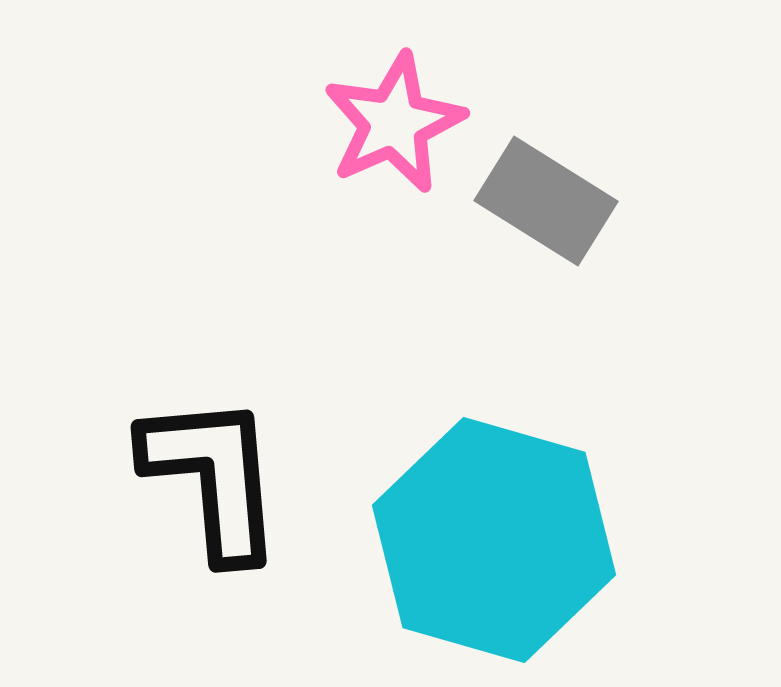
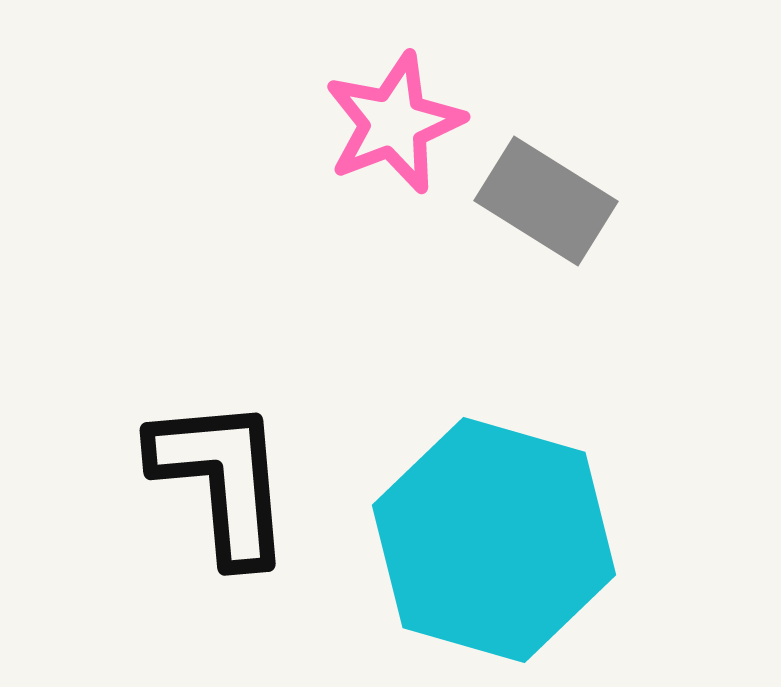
pink star: rotated 3 degrees clockwise
black L-shape: moved 9 px right, 3 px down
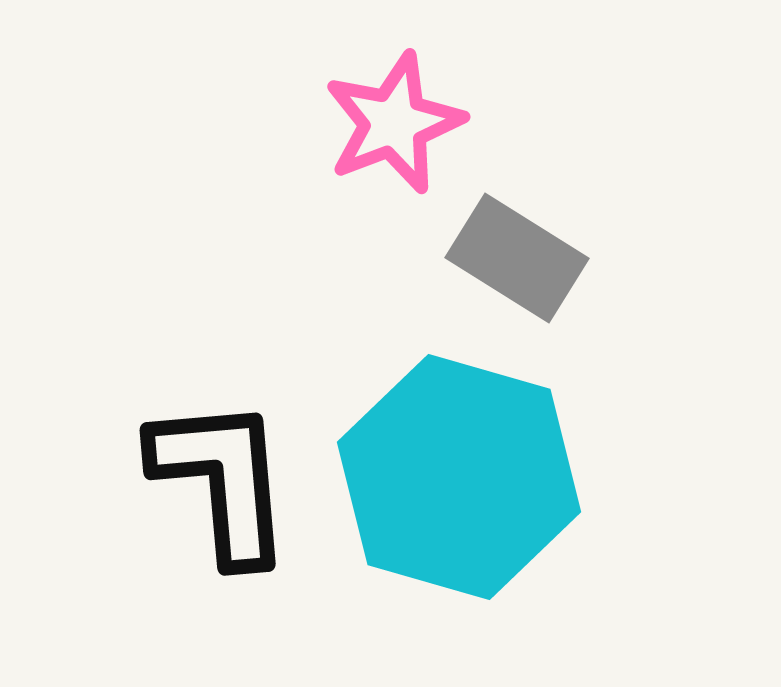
gray rectangle: moved 29 px left, 57 px down
cyan hexagon: moved 35 px left, 63 px up
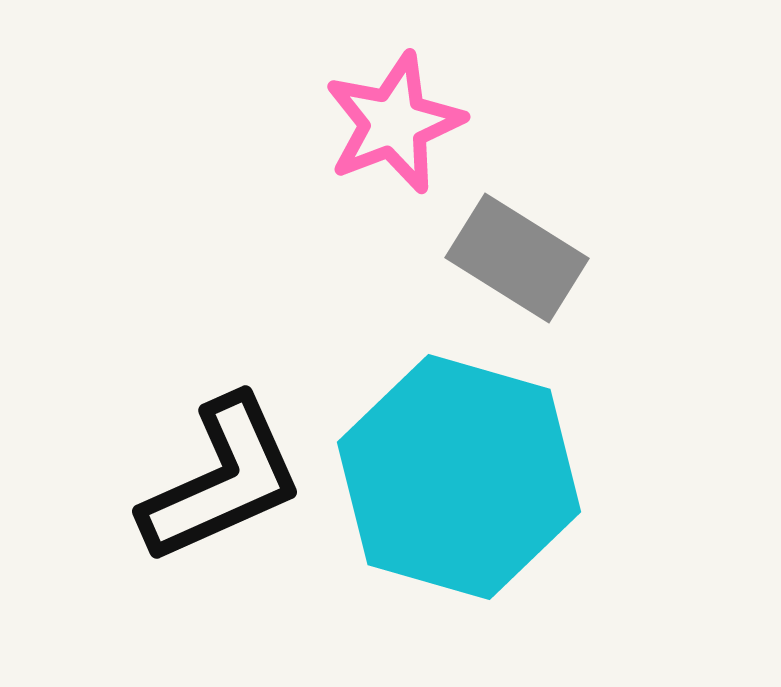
black L-shape: rotated 71 degrees clockwise
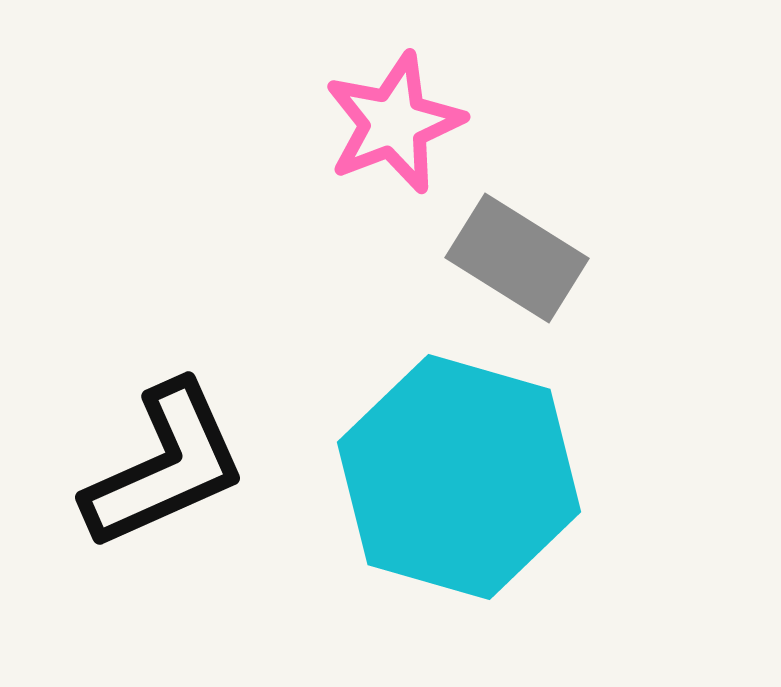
black L-shape: moved 57 px left, 14 px up
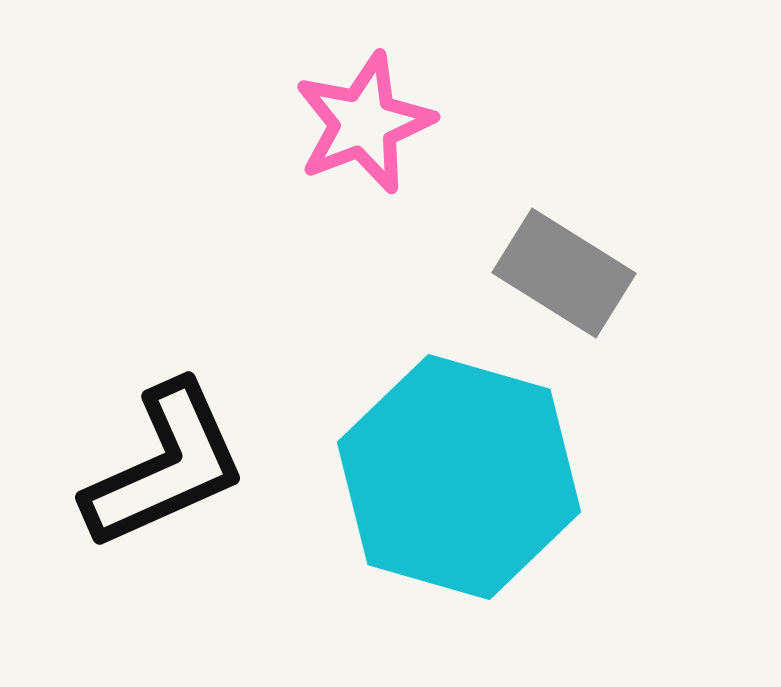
pink star: moved 30 px left
gray rectangle: moved 47 px right, 15 px down
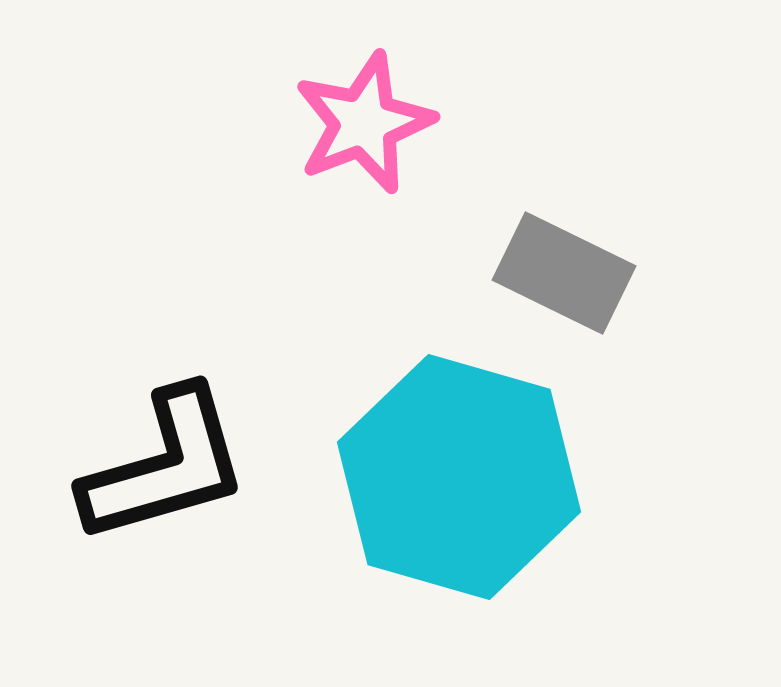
gray rectangle: rotated 6 degrees counterclockwise
black L-shape: rotated 8 degrees clockwise
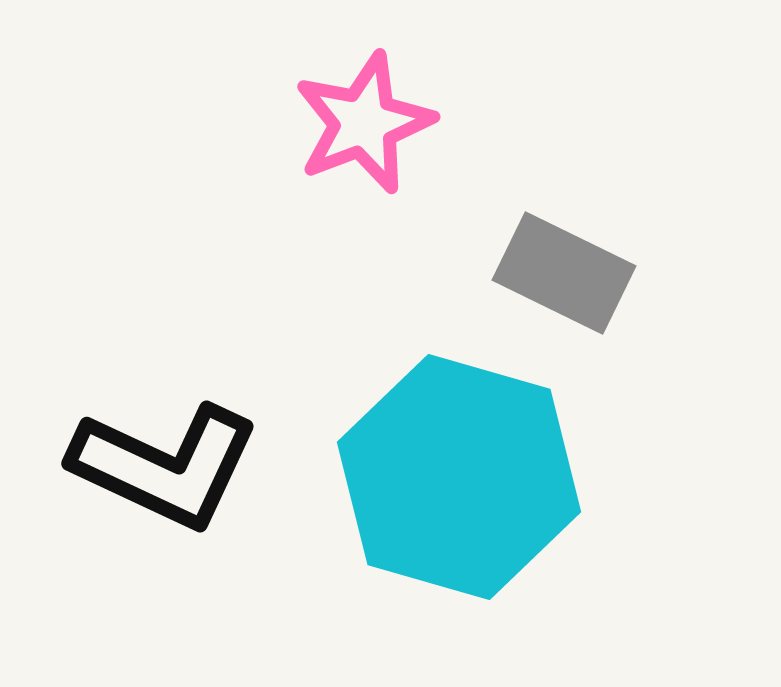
black L-shape: rotated 41 degrees clockwise
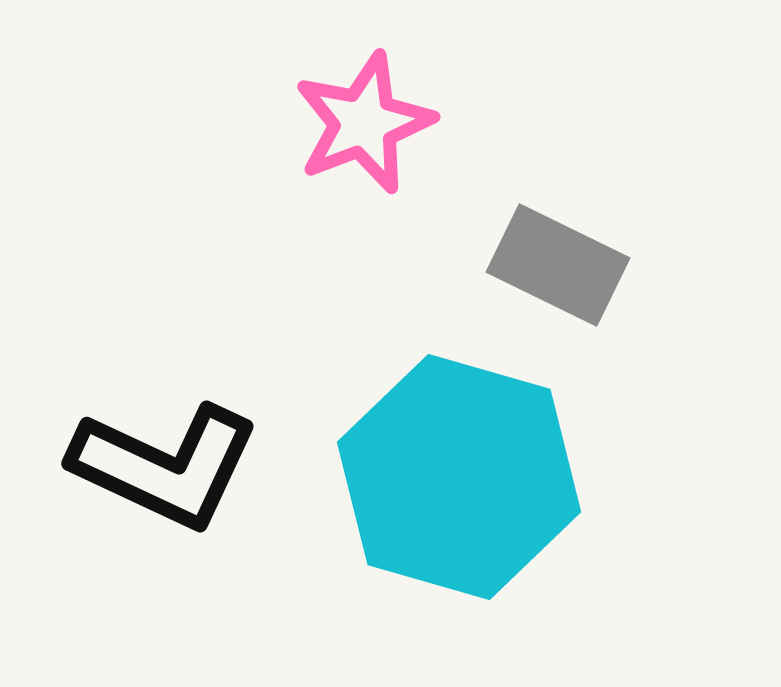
gray rectangle: moved 6 px left, 8 px up
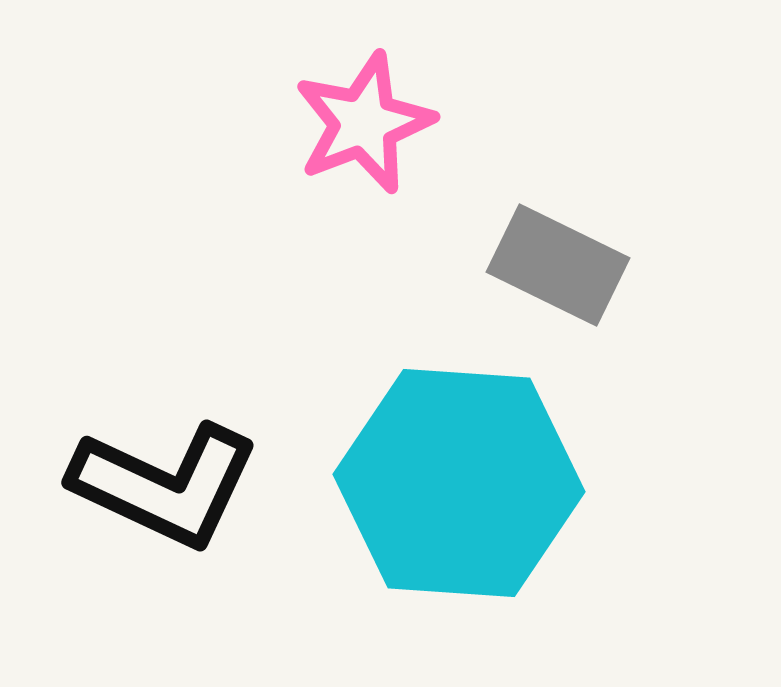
black L-shape: moved 19 px down
cyan hexagon: moved 6 px down; rotated 12 degrees counterclockwise
